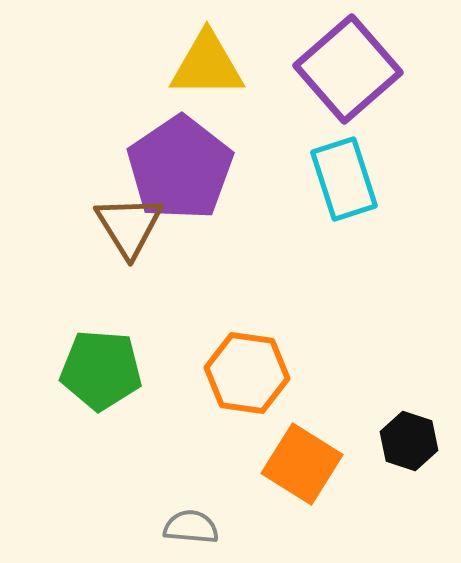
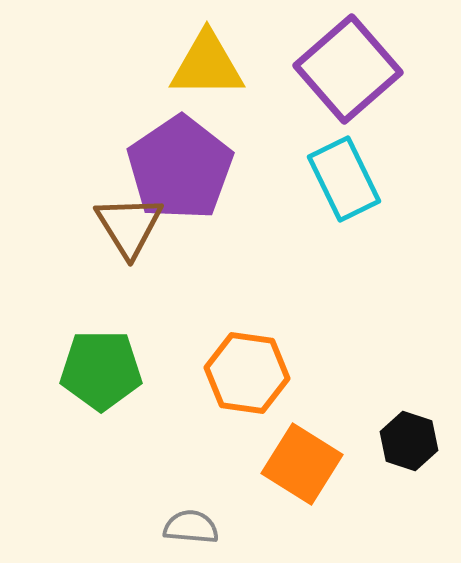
cyan rectangle: rotated 8 degrees counterclockwise
green pentagon: rotated 4 degrees counterclockwise
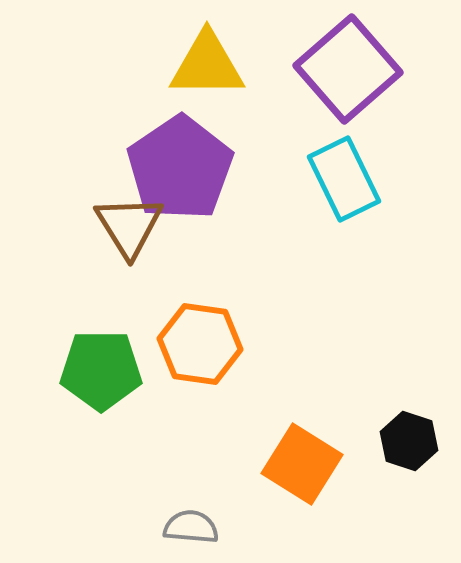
orange hexagon: moved 47 px left, 29 px up
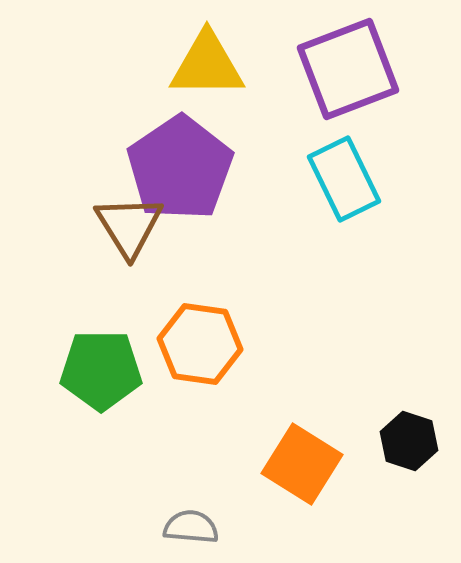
purple square: rotated 20 degrees clockwise
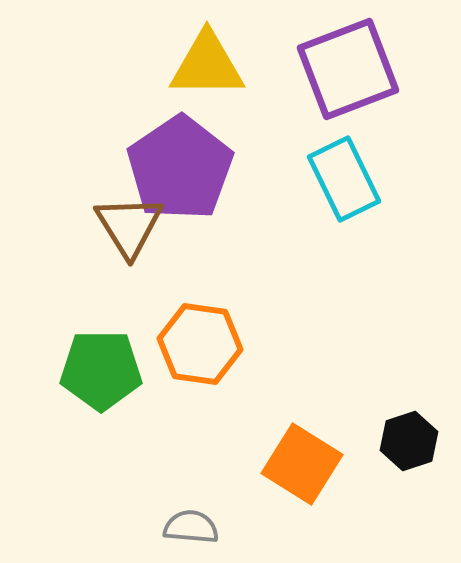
black hexagon: rotated 24 degrees clockwise
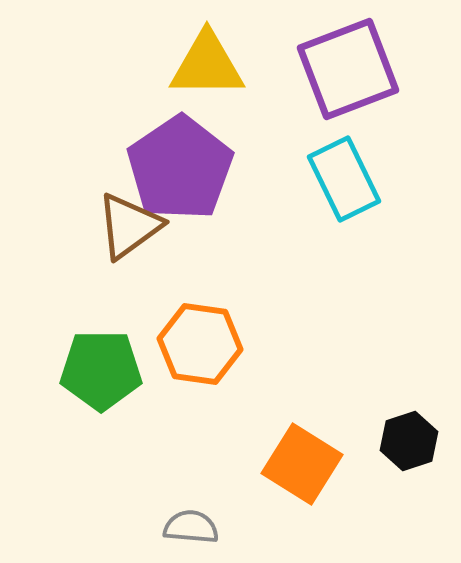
brown triangle: rotated 26 degrees clockwise
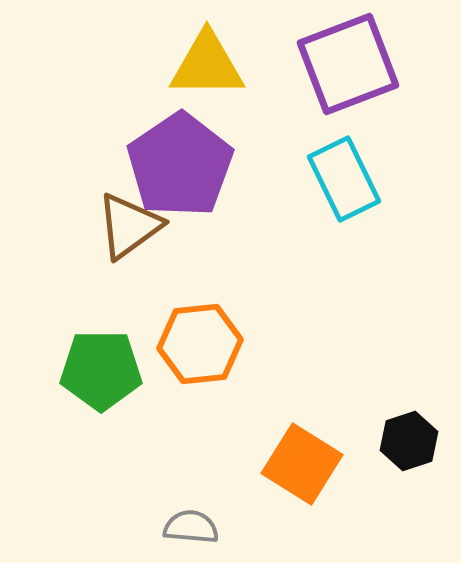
purple square: moved 5 px up
purple pentagon: moved 3 px up
orange hexagon: rotated 14 degrees counterclockwise
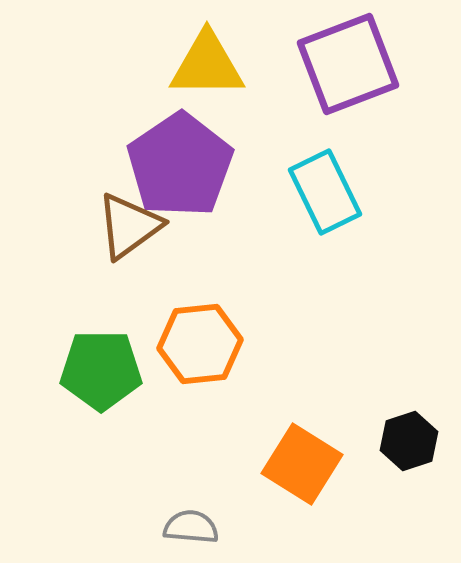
cyan rectangle: moved 19 px left, 13 px down
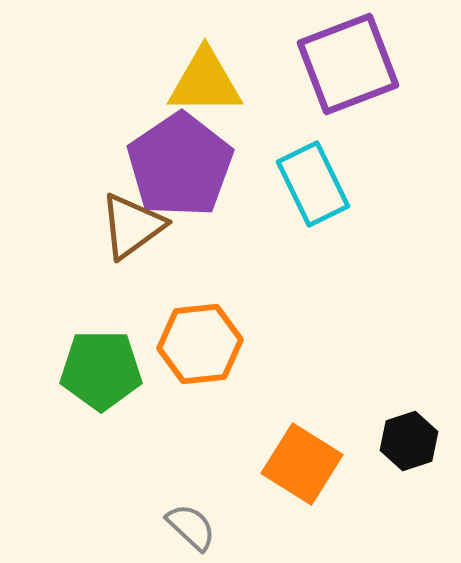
yellow triangle: moved 2 px left, 17 px down
cyan rectangle: moved 12 px left, 8 px up
brown triangle: moved 3 px right
gray semicircle: rotated 38 degrees clockwise
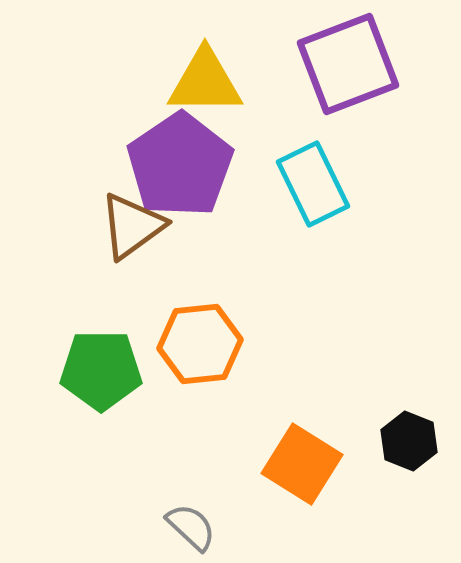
black hexagon: rotated 20 degrees counterclockwise
